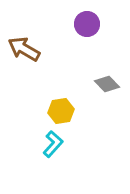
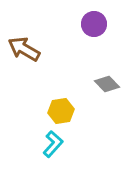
purple circle: moved 7 px right
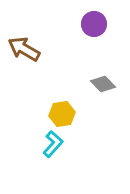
gray diamond: moved 4 px left
yellow hexagon: moved 1 px right, 3 px down
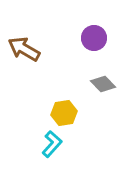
purple circle: moved 14 px down
yellow hexagon: moved 2 px right, 1 px up
cyan L-shape: moved 1 px left
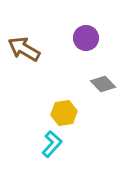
purple circle: moved 8 px left
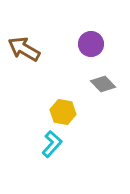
purple circle: moved 5 px right, 6 px down
yellow hexagon: moved 1 px left, 1 px up; rotated 20 degrees clockwise
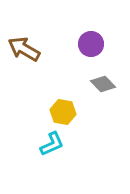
cyan L-shape: rotated 24 degrees clockwise
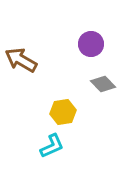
brown arrow: moved 3 px left, 11 px down
yellow hexagon: rotated 20 degrees counterclockwise
cyan L-shape: moved 2 px down
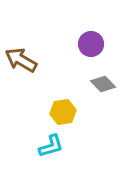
cyan L-shape: moved 1 px left; rotated 8 degrees clockwise
